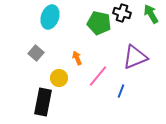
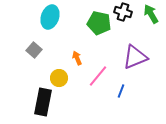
black cross: moved 1 px right, 1 px up
gray square: moved 2 px left, 3 px up
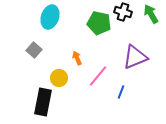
blue line: moved 1 px down
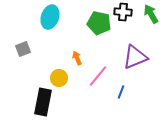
black cross: rotated 12 degrees counterclockwise
gray square: moved 11 px left, 1 px up; rotated 28 degrees clockwise
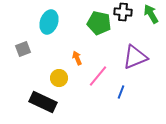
cyan ellipse: moved 1 px left, 5 px down
black rectangle: rotated 76 degrees counterclockwise
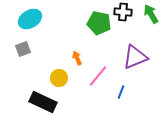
cyan ellipse: moved 19 px left, 3 px up; rotated 40 degrees clockwise
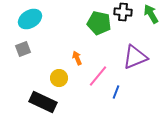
blue line: moved 5 px left
